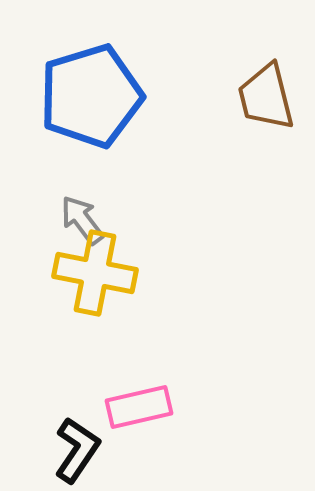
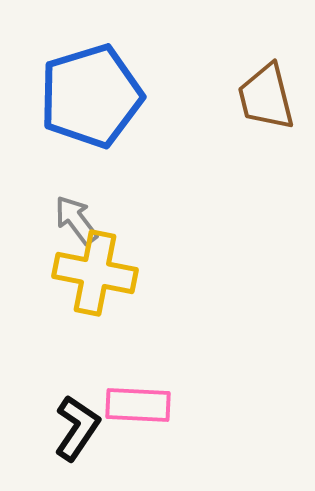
gray arrow: moved 6 px left
pink rectangle: moved 1 px left, 2 px up; rotated 16 degrees clockwise
black L-shape: moved 22 px up
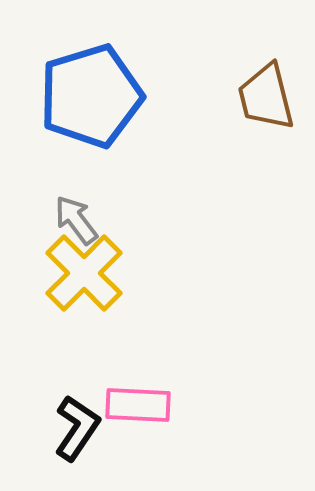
yellow cross: moved 11 px left; rotated 34 degrees clockwise
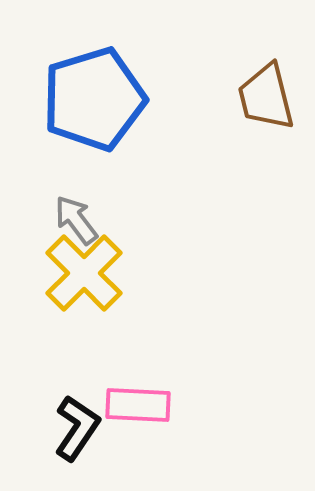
blue pentagon: moved 3 px right, 3 px down
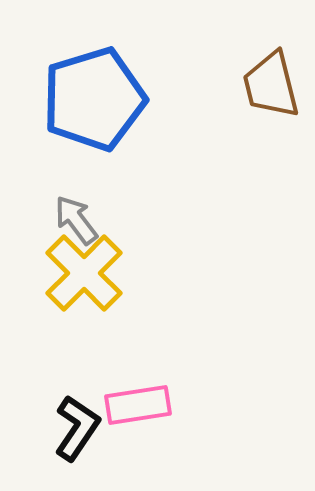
brown trapezoid: moved 5 px right, 12 px up
pink rectangle: rotated 12 degrees counterclockwise
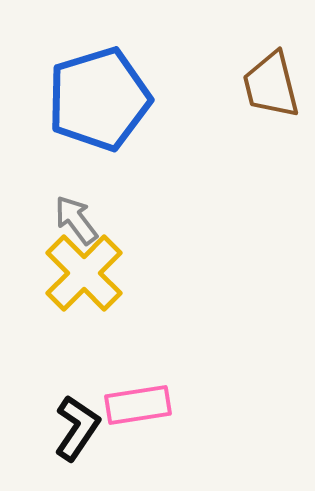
blue pentagon: moved 5 px right
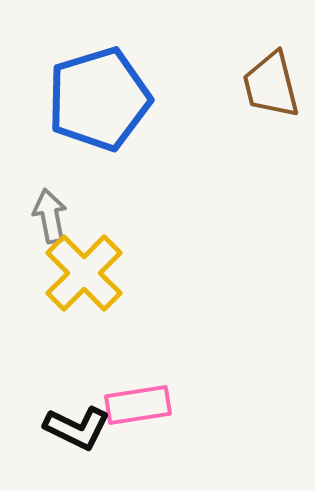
gray arrow: moved 26 px left, 4 px up; rotated 26 degrees clockwise
black L-shape: rotated 82 degrees clockwise
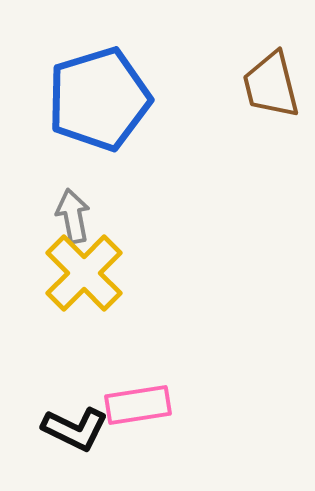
gray arrow: moved 23 px right
black L-shape: moved 2 px left, 1 px down
